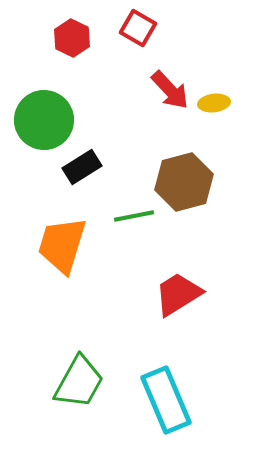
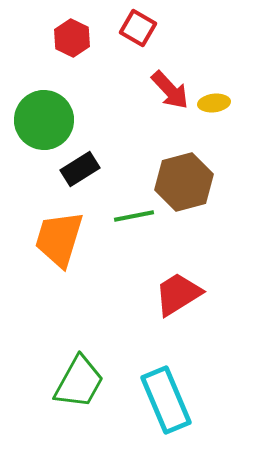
black rectangle: moved 2 px left, 2 px down
orange trapezoid: moved 3 px left, 6 px up
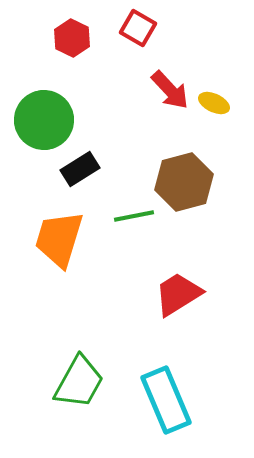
yellow ellipse: rotated 32 degrees clockwise
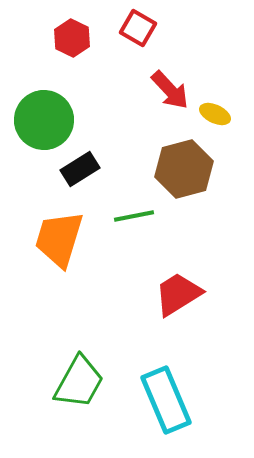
yellow ellipse: moved 1 px right, 11 px down
brown hexagon: moved 13 px up
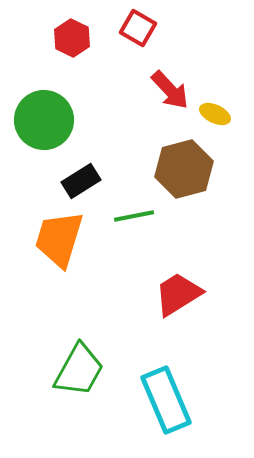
black rectangle: moved 1 px right, 12 px down
green trapezoid: moved 12 px up
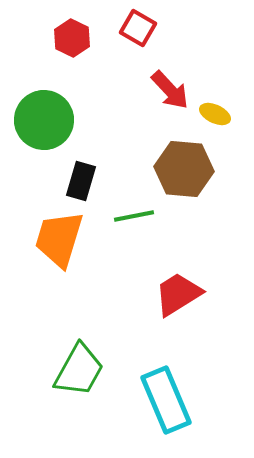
brown hexagon: rotated 20 degrees clockwise
black rectangle: rotated 42 degrees counterclockwise
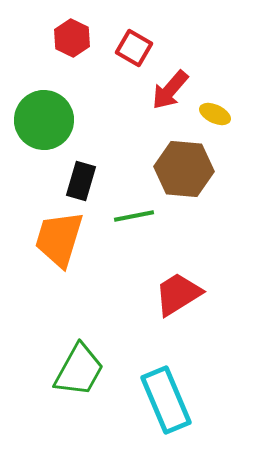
red square: moved 4 px left, 20 px down
red arrow: rotated 84 degrees clockwise
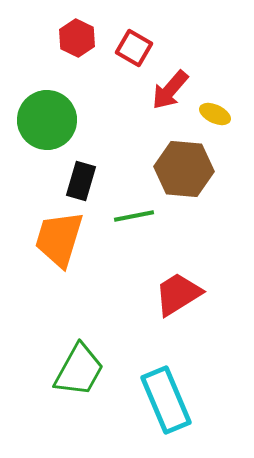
red hexagon: moved 5 px right
green circle: moved 3 px right
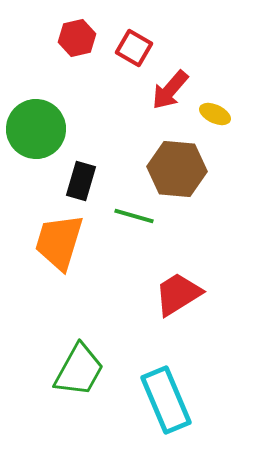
red hexagon: rotated 21 degrees clockwise
green circle: moved 11 px left, 9 px down
brown hexagon: moved 7 px left
green line: rotated 27 degrees clockwise
orange trapezoid: moved 3 px down
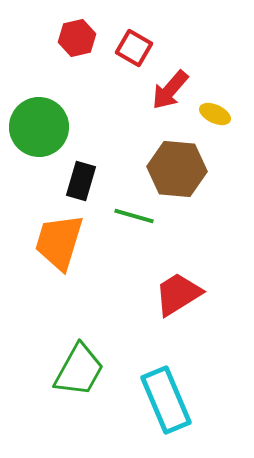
green circle: moved 3 px right, 2 px up
